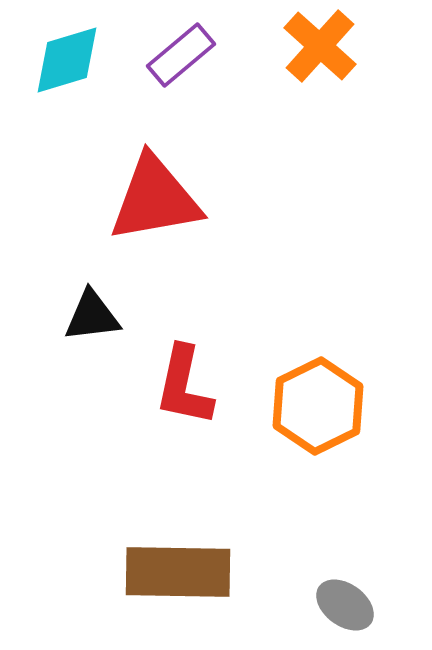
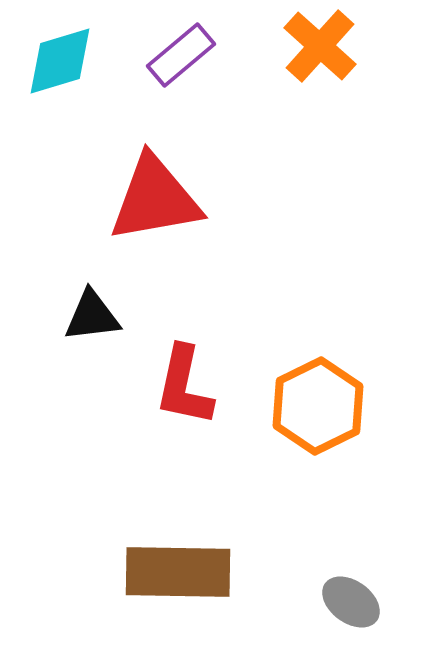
cyan diamond: moved 7 px left, 1 px down
gray ellipse: moved 6 px right, 3 px up
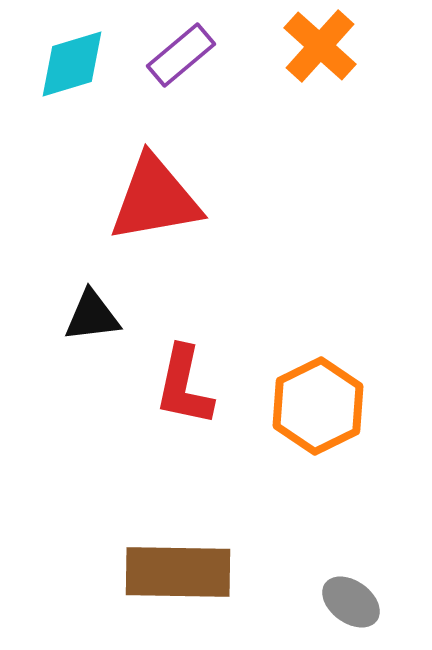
cyan diamond: moved 12 px right, 3 px down
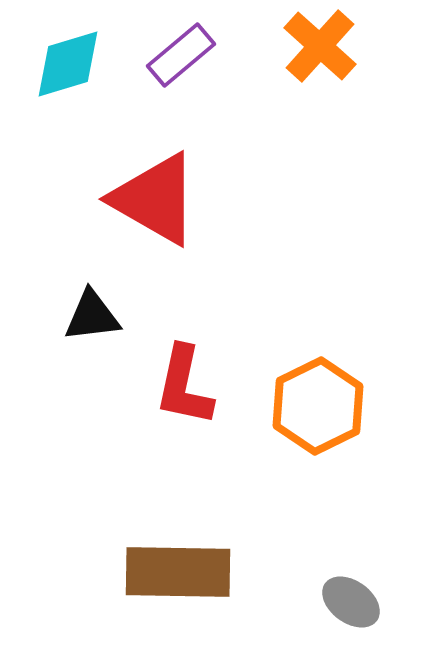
cyan diamond: moved 4 px left
red triangle: rotated 40 degrees clockwise
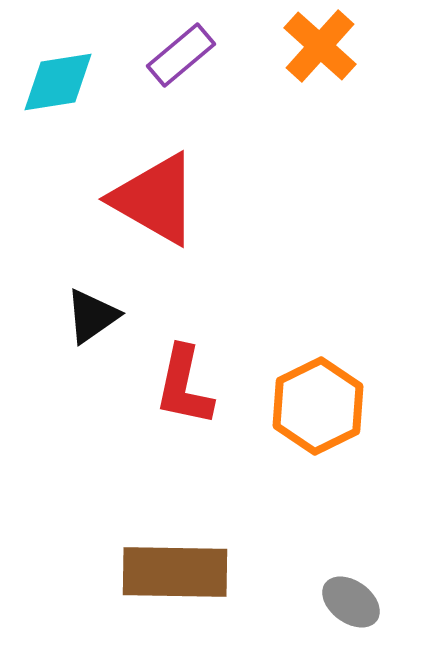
cyan diamond: moved 10 px left, 18 px down; rotated 8 degrees clockwise
black triangle: rotated 28 degrees counterclockwise
brown rectangle: moved 3 px left
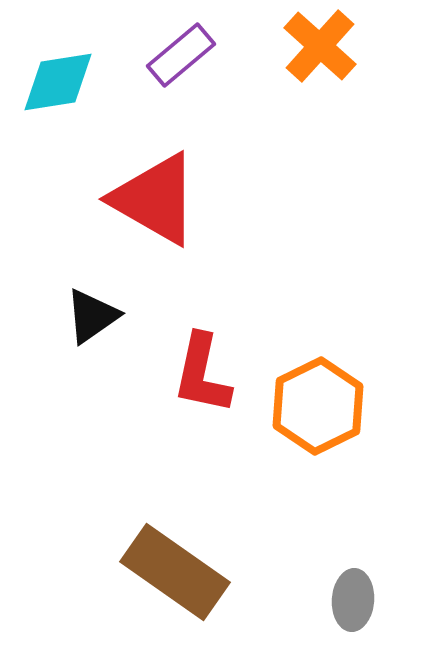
red L-shape: moved 18 px right, 12 px up
brown rectangle: rotated 34 degrees clockwise
gray ellipse: moved 2 px right, 2 px up; rotated 58 degrees clockwise
